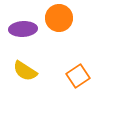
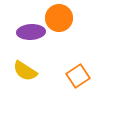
purple ellipse: moved 8 px right, 3 px down
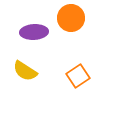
orange circle: moved 12 px right
purple ellipse: moved 3 px right
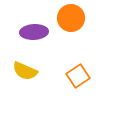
yellow semicircle: rotated 10 degrees counterclockwise
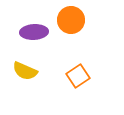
orange circle: moved 2 px down
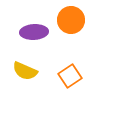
orange square: moved 8 px left
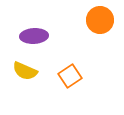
orange circle: moved 29 px right
purple ellipse: moved 4 px down
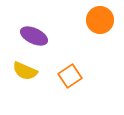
purple ellipse: rotated 28 degrees clockwise
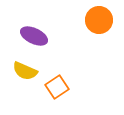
orange circle: moved 1 px left
orange square: moved 13 px left, 11 px down
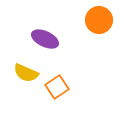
purple ellipse: moved 11 px right, 3 px down
yellow semicircle: moved 1 px right, 2 px down
